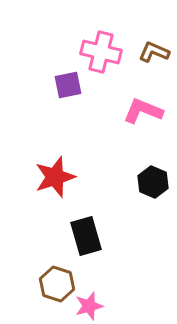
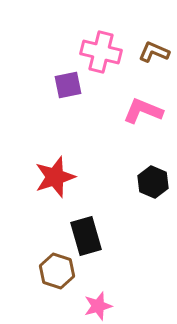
brown hexagon: moved 13 px up
pink star: moved 9 px right
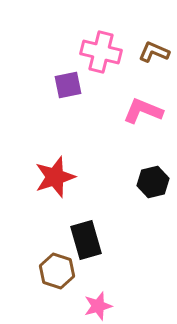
black hexagon: rotated 24 degrees clockwise
black rectangle: moved 4 px down
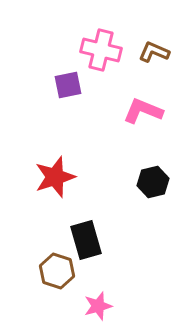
pink cross: moved 2 px up
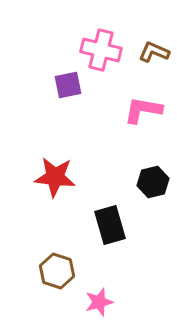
pink L-shape: moved 1 px up; rotated 12 degrees counterclockwise
red star: rotated 24 degrees clockwise
black rectangle: moved 24 px right, 15 px up
pink star: moved 1 px right, 4 px up
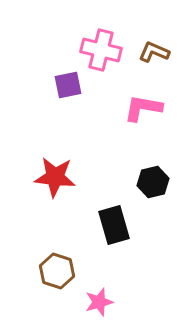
pink L-shape: moved 2 px up
black rectangle: moved 4 px right
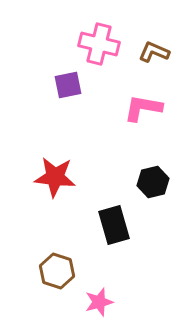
pink cross: moved 2 px left, 6 px up
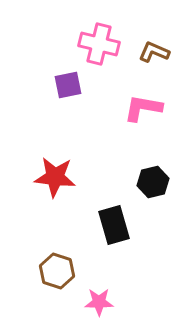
pink star: rotated 16 degrees clockwise
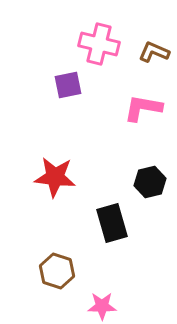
black hexagon: moved 3 px left
black rectangle: moved 2 px left, 2 px up
pink star: moved 3 px right, 4 px down
